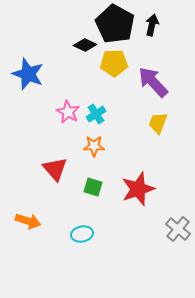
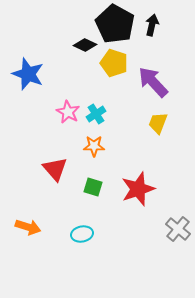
yellow pentagon: rotated 20 degrees clockwise
orange arrow: moved 6 px down
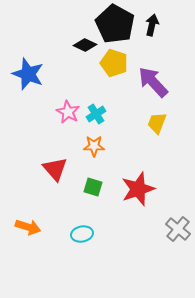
yellow trapezoid: moved 1 px left
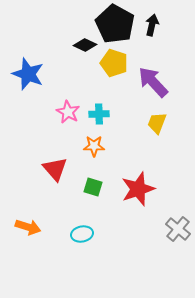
cyan cross: moved 3 px right; rotated 30 degrees clockwise
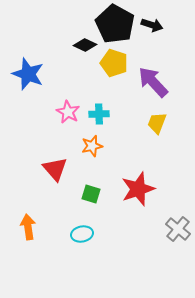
black arrow: rotated 95 degrees clockwise
orange star: moved 2 px left; rotated 15 degrees counterclockwise
green square: moved 2 px left, 7 px down
orange arrow: rotated 115 degrees counterclockwise
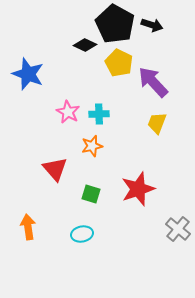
yellow pentagon: moved 5 px right; rotated 8 degrees clockwise
